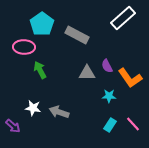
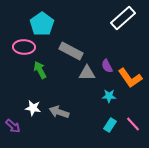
gray rectangle: moved 6 px left, 16 px down
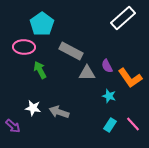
cyan star: rotated 16 degrees clockwise
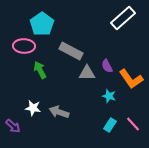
pink ellipse: moved 1 px up
orange L-shape: moved 1 px right, 1 px down
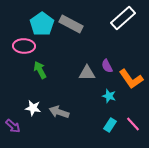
gray rectangle: moved 27 px up
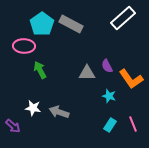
pink line: rotated 21 degrees clockwise
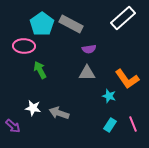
purple semicircle: moved 18 px left, 17 px up; rotated 72 degrees counterclockwise
orange L-shape: moved 4 px left
gray arrow: moved 1 px down
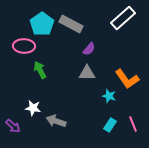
purple semicircle: rotated 40 degrees counterclockwise
gray arrow: moved 3 px left, 8 px down
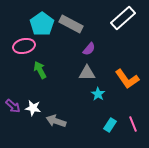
pink ellipse: rotated 15 degrees counterclockwise
cyan star: moved 11 px left, 2 px up; rotated 16 degrees clockwise
purple arrow: moved 20 px up
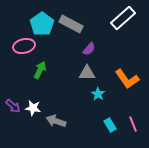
green arrow: rotated 54 degrees clockwise
cyan rectangle: rotated 64 degrees counterclockwise
